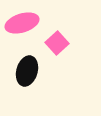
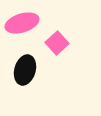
black ellipse: moved 2 px left, 1 px up
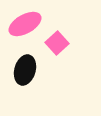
pink ellipse: moved 3 px right, 1 px down; rotated 12 degrees counterclockwise
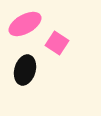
pink square: rotated 15 degrees counterclockwise
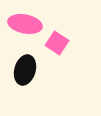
pink ellipse: rotated 40 degrees clockwise
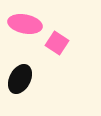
black ellipse: moved 5 px left, 9 px down; rotated 12 degrees clockwise
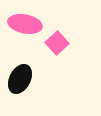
pink square: rotated 15 degrees clockwise
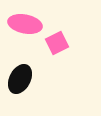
pink square: rotated 15 degrees clockwise
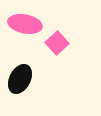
pink square: rotated 15 degrees counterclockwise
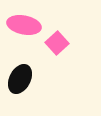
pink ellipse: moved 1 px left, 1 px down
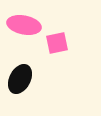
pink square: rotated 30 degrees clockwise
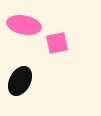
black ellipse: moved 2 px down
